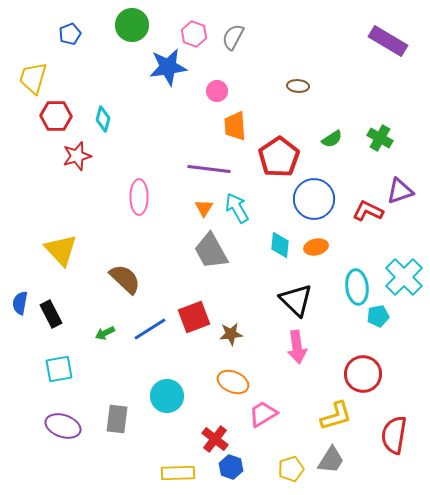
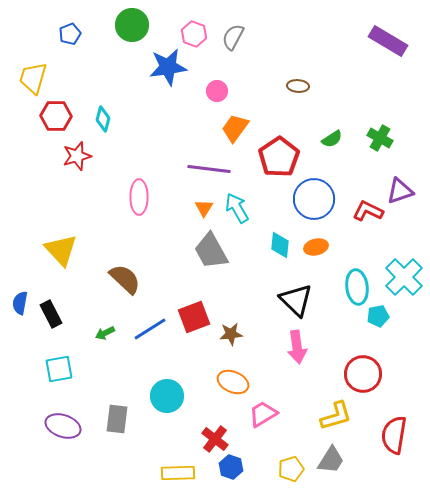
orange trapezoid at (235, 126): moved 2 px down; rotated 40 degrees clockwise
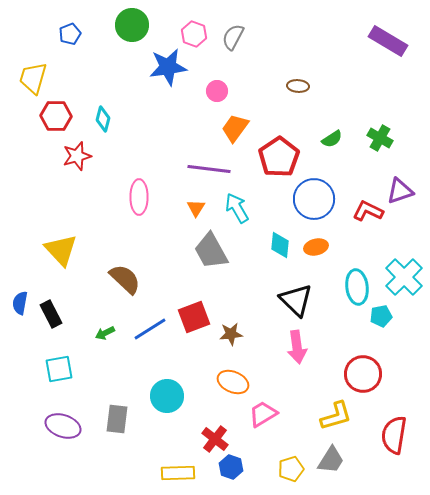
orange triangle at (204, 208): moved 8 px left
cyan pentagon at (378, 316): moved 3 px right
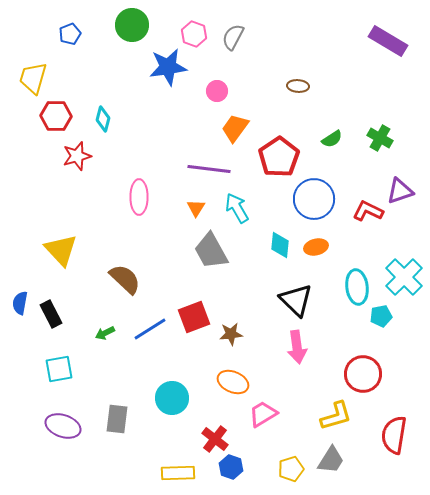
cyan circle at (167, 396): moved 5 px right, 2 px down
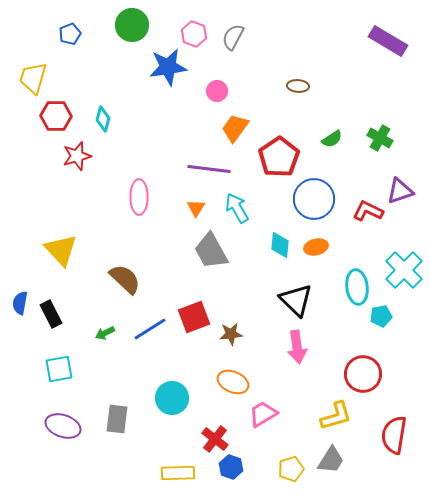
cyan cross at (404, 277): moved 7 px up
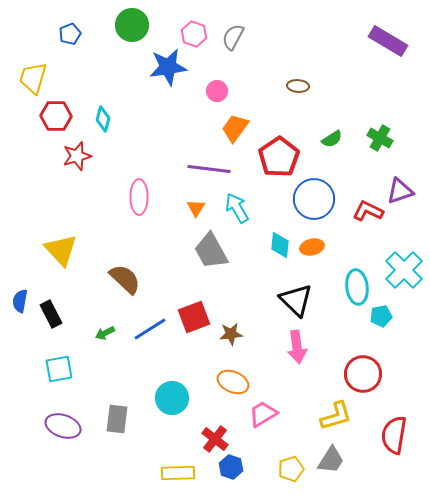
orange ellipse at (316, 247): moved 4 px left
blue semicircle at (20, 303): moved 2 px up
